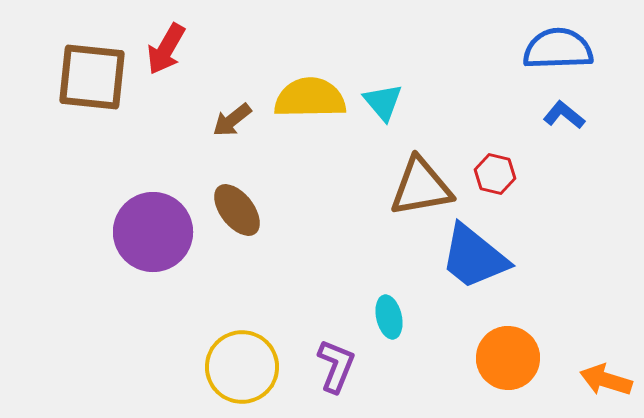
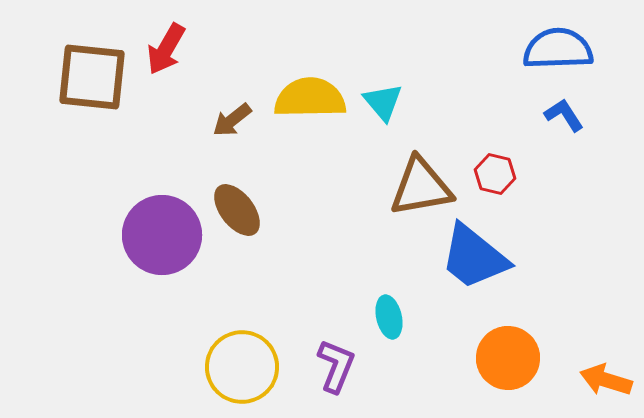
blue L-shape: rotated 18 degrees clockwise
purple circle: moved 9 px right, 3 px down
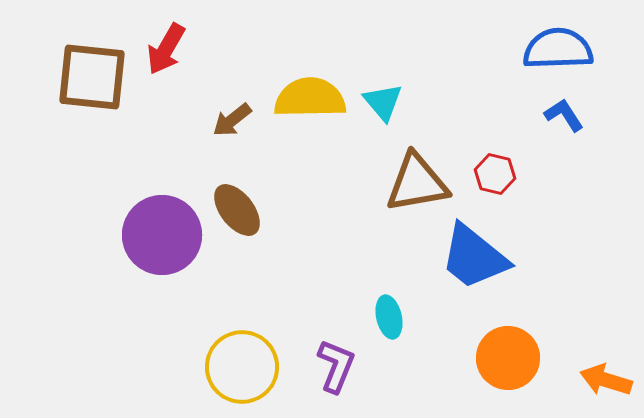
brown triangle: moved 4 px left, 4 px up
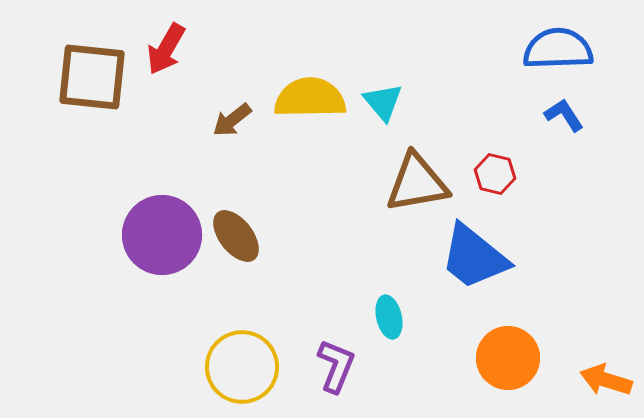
brown ellipse: moved 1 px left, 26 px down
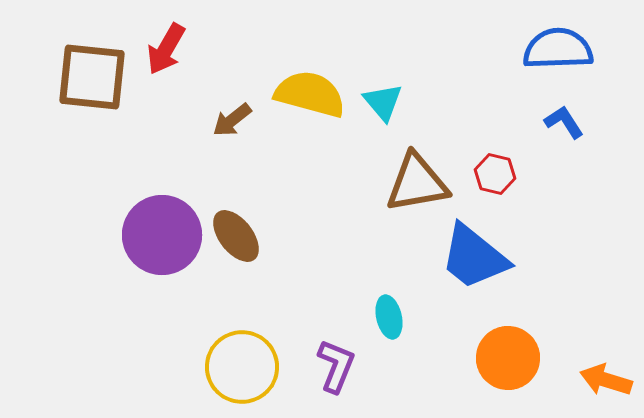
yellow semicircle: moved 4 px up; rotated 16 degrees clockwise
blue L-shape: moved 7 px down
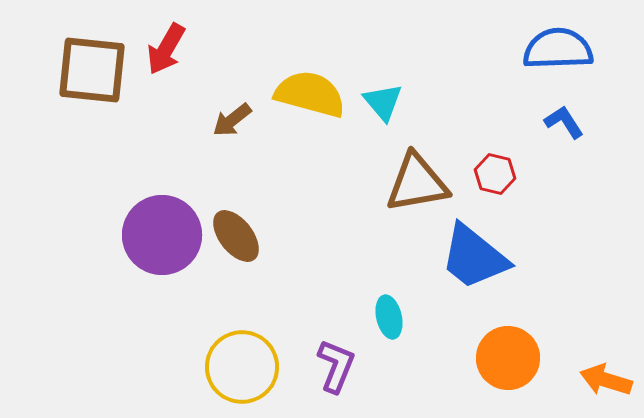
brown square: moved 7 px up
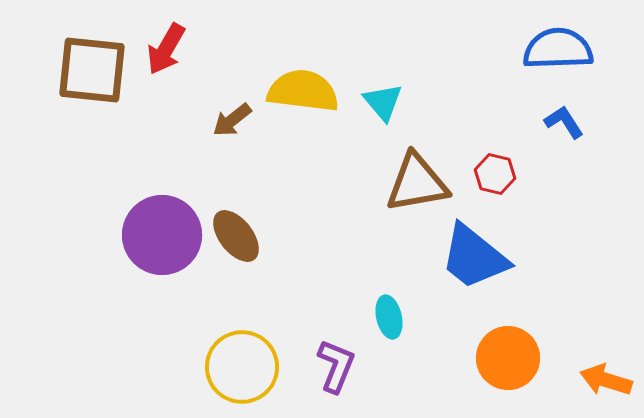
yellow semicircle: moved 7 px left, 3 px up; rotated 8 degrees counterclockwise
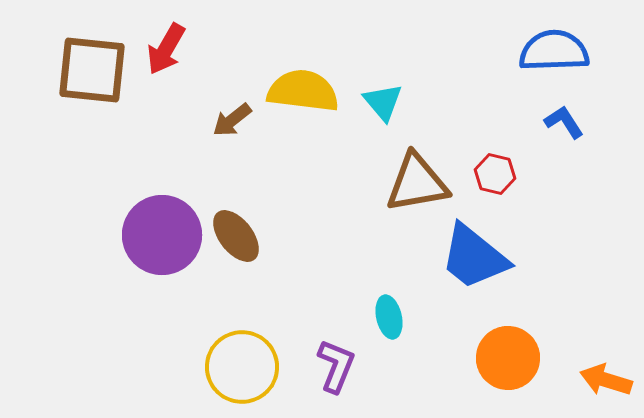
blue semicircle: moved 4 px left, 2 px down
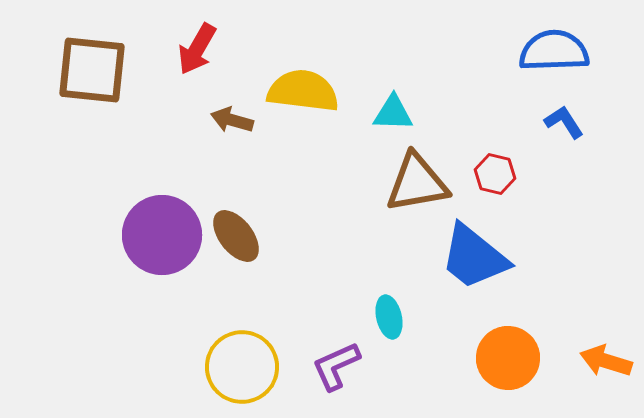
red arrow: moved 31 px right
cyan triangle: moved 10 px right, 11 px down; rotated 48 degrees counterclockwise
brown arrow: rotated 54 degrees clockwise
purple L-shape: rotated 136 degrees counterclockwise
orange arrow: moved 19 px up
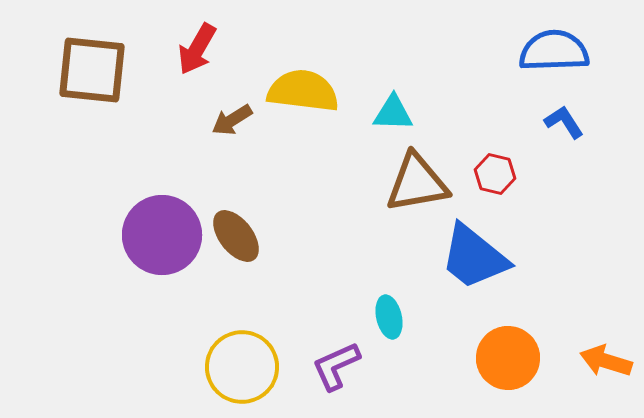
brown arrow: rotated 48 degrees counterclockwise
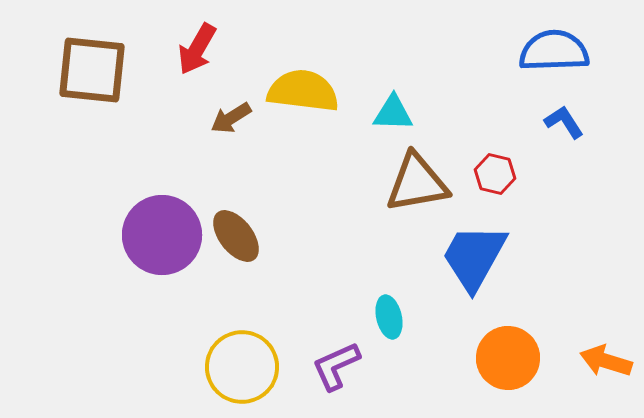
brown arrow: moved 1 px left, 2 px up
blue trapezoid: rotated 80 degrees clockwise
